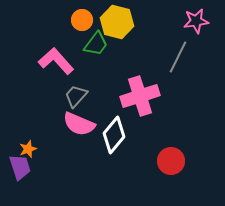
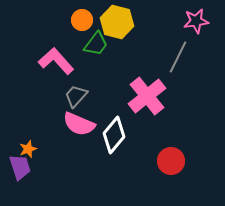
pink cross: moved 7 px right; rotated 21 degrees counterclockwise
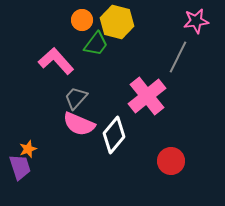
gray trapezoid: moved 2 px down
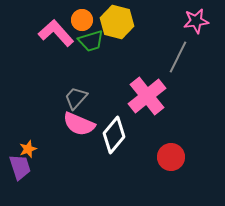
green trapezoid: moved 5 px left, 3 px up; rotated 36 degrees clockwise
pink L-shape: moved 28 px up
red circle: moved 4 px up
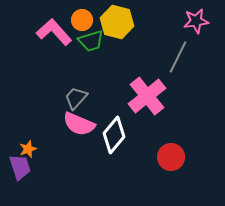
pink L-shape: moved 2 px left, 1 px up
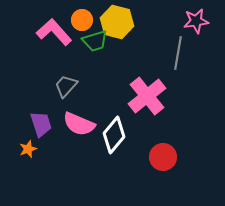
green trapezoid: moved 4 px right
gray line: moved 4 px up; rotated 16 degrees counterclockwise
gray trapezoid: moved 10 px left, 12 px up
red circle: moved 8 px left
purple trapezoid: moved 21 px right, 43 px up
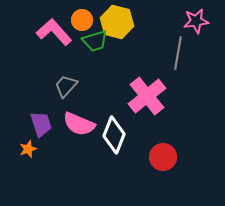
white diamond: rotated 18 degrees counterclockwise
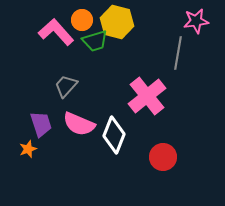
pink L-shape: moved 2 px right
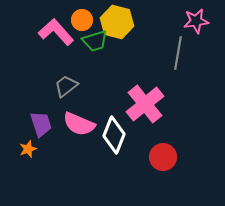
gray trapezoid: rotated 10 degrees clockwise
pink cross: moved 2 px left, 8 px down
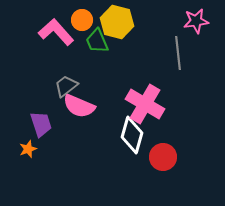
green trapezoid: moved 2 px right; rotated 84 degrees clockwise
gray line: rotated 16 degrees counterclockwise
pink cross: rotated 21 degrees counterclockwise
pink semicircle: moved 18 px up
white diamond: moved 18 px right; rotated 6 degrees counterclockwise
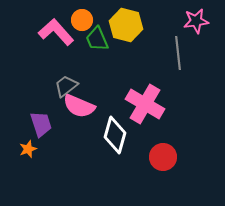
yellow hexagon: moved 9 px right, 3 px down
green trapezoid: moved 2 px up
white diamond: moved 17 px left
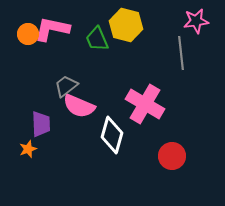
orange circle: moved 54 px left, 14 px down
pink L-shape: moved 4 px left, 3 px up; rotated 36 degrees counterclockwise
gray line: moved 3 px right
purple trapezoid: rotated 16 degrees clockwise
white diamond: moved 3 px left
red circle: moved 9 px right, 1 px up
